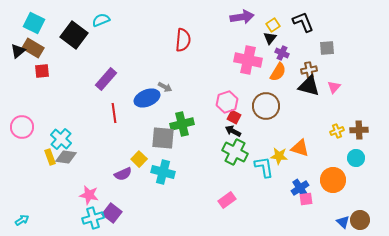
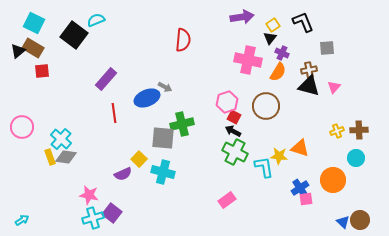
cyan semicircle at (101, 20): moved 5 px left
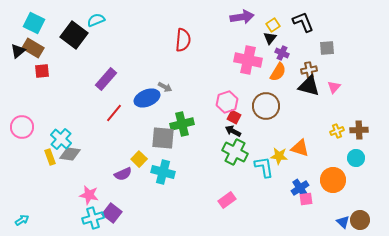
red line at (114, 113): rotated 48 degrees clockwise
gray diamond at (66, 157): moved 4 px right, 3 px up
